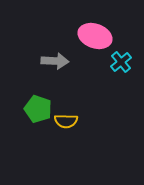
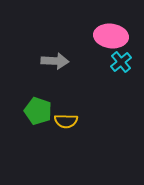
pink ellipse: moved 16 px right; rotated 12 degrees counterclockwise
green pentagon: moved 2 px down
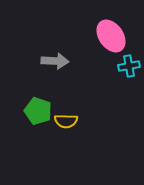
pink ellipse: rotated 48 degrees clockwise
cyan cross: moved 8 px right, 4 px down; rotated 30 degrees clockwise
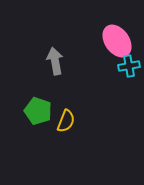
pink ellipse: moved 6 px right, 5 px down
gray arrow: rotated 104 degrees counterclockwise
yellow semicircle: rotated 70 degrees counterclockwise
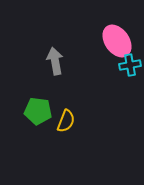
cyan cross: moved 1 px right, 1 px up
green pentagon: rotated 12 degrees counterclockwise
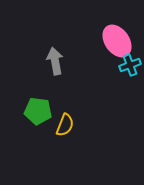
cyan cross: rotated 10 degrees counterclockwise
yellow semicircle: moved 1 px left, 4 px down
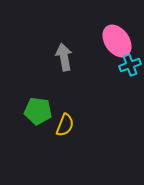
gray arrow: moved 9 px right, 4 px up
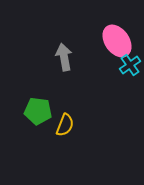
cyan cross: rotated 15 degrees counterclockwise
